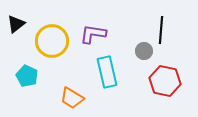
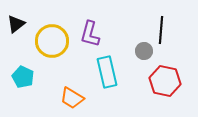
purple L-shape: moved 3 px left; rotated 84 degrees counterclockwise
cyan pentagon: moved 4 px left, 1 px down
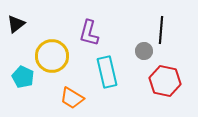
purple L-shape: moved 1 px left, 1 px up
yellow circle: moved 15 px down
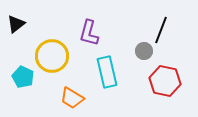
black line: rotated 16 degrees clockwise
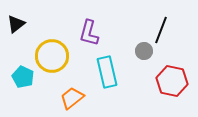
red hexagon: moved 7 px right
orange trapezoid: rotated 110 degrees clockwise
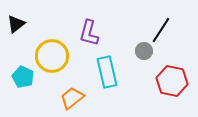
black line: rotated 12 degrees clockwise
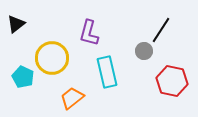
yellow circle: moved 2 px down
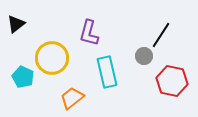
black line: moved 5 px down
gray circle: moved 5 px down
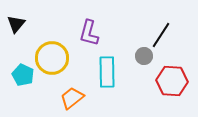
black triangle: rotated 12 degrees counterclockwise
cyan rectangle: rotated 12 degrees clockwise
cyan pentagon: moved 2 px up
red hexagon: rotated 8 degrees counterclockwise
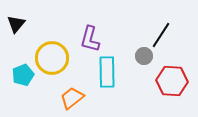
purple L-shape: moved 1 px right, 6 px down
cyan pentagon: rotated 25 degrees clockwise
